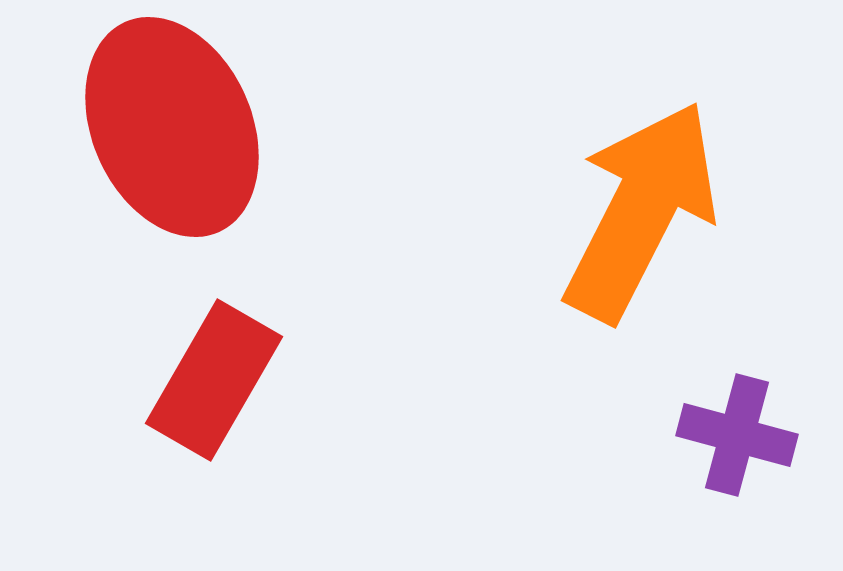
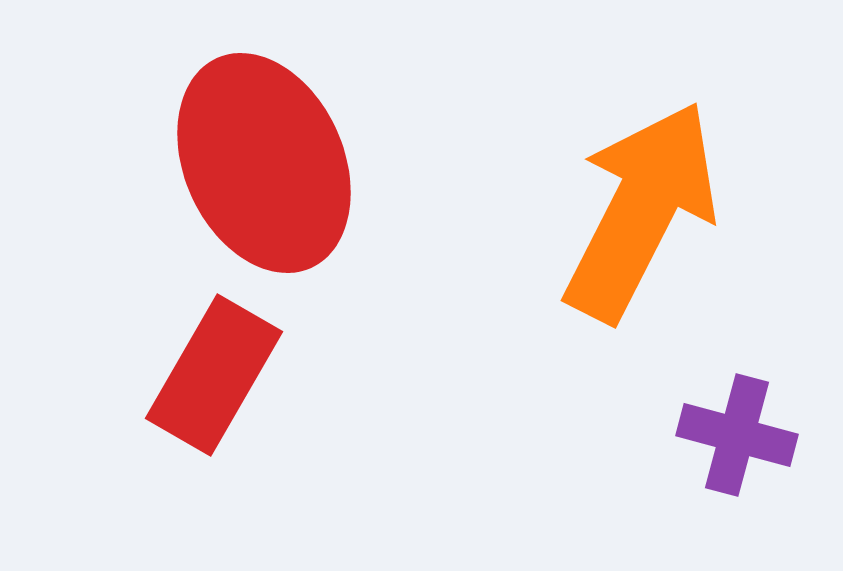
red ellipse: moved 92 px right, 36 px down
red rectangle: moved 5 px up
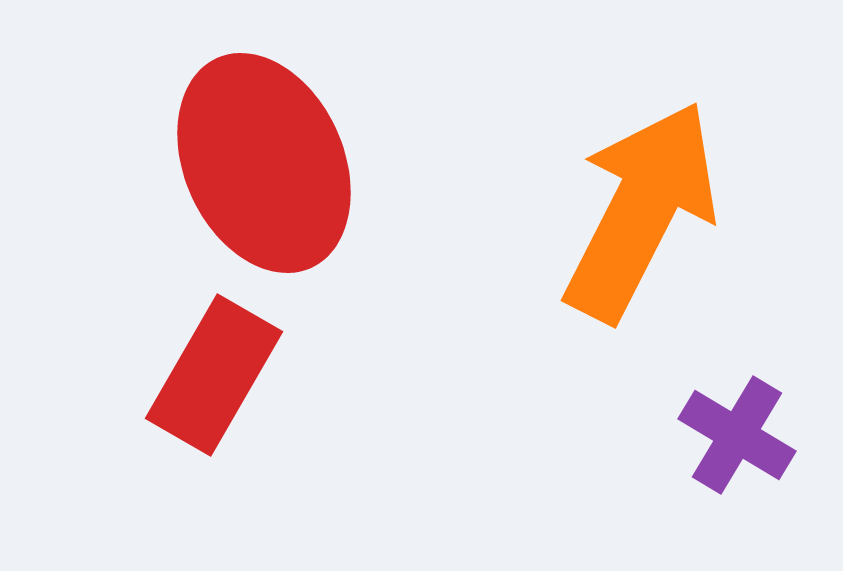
purple cross: rotated 16 degrees clockwise
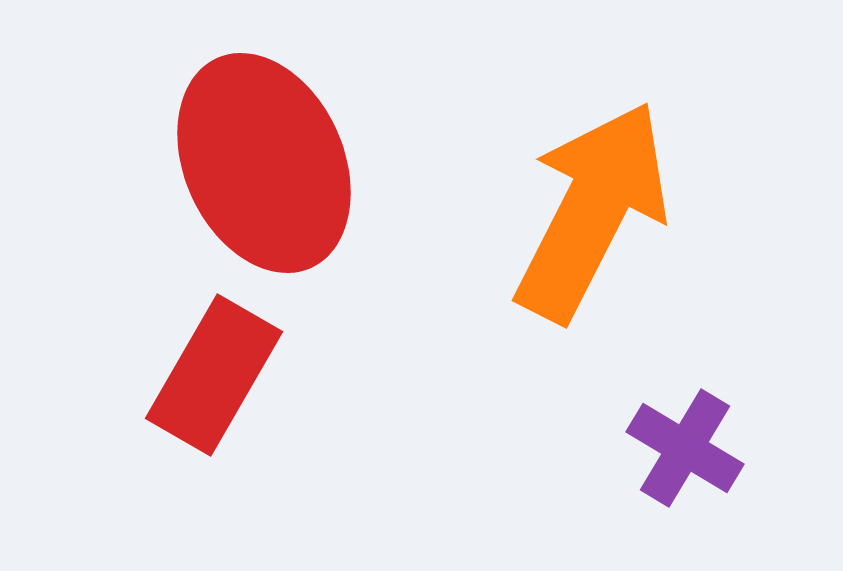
orange arrow: moved 49 px left
purple cross: moved 52 px left, 13 px down
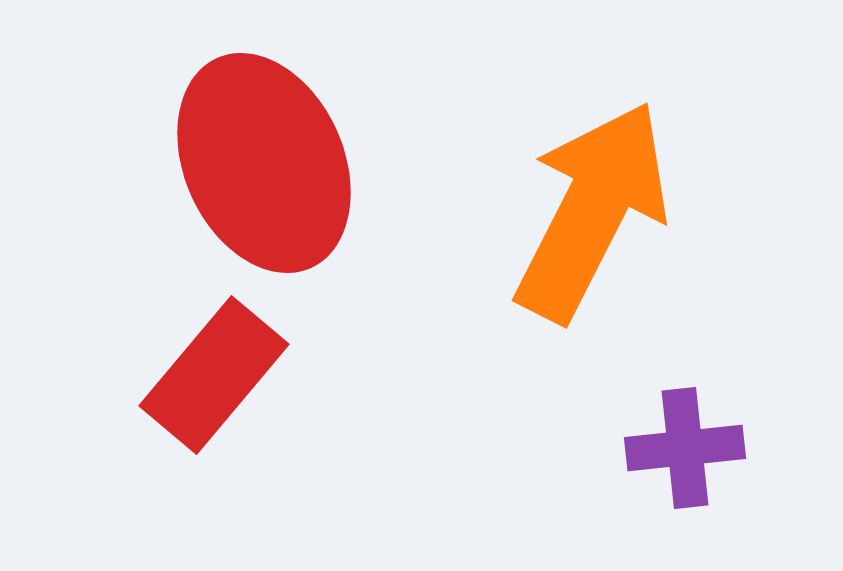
red rectangle: rotated 10 degrees clockwise
purple cross: rotated 37 degrees counterclockwise
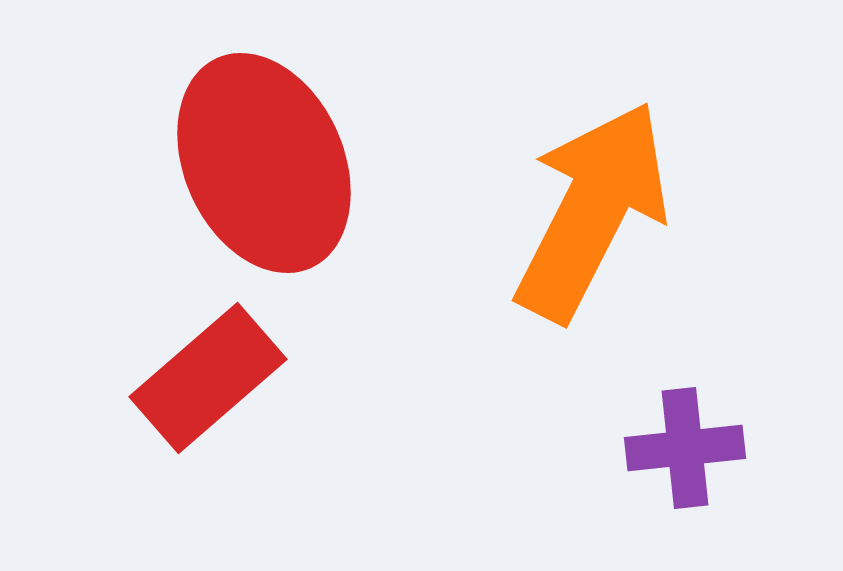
red rectangle: moved 6 px left, 3 px down; rotated 9 degrees clockwise
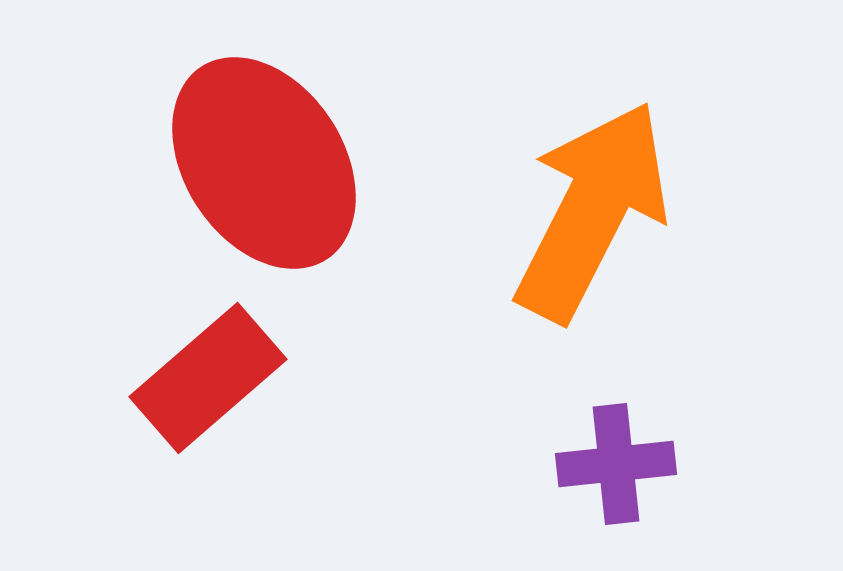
red ellipse: rotated 9 degrees counterclockwise
purple cross: moved 69 px left, 16 px down
